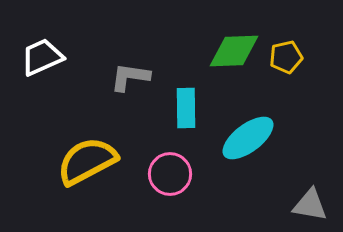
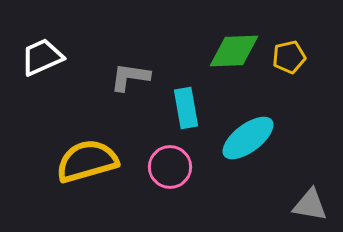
yellow pentagon: moved 3 px right
cyan rectangle: rotated 9 degrees counterclockwise
yellow semicircle: rotated 12 degrees clockwise
pink circle: moved 7 px up
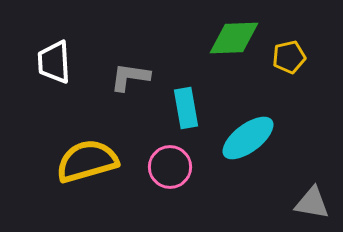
green diamond: moved 13 px up
white trapezoid: moved 12 px right, 5 px down; rotated 69 degrees counterclockwise
gray triangle: moved 2 px right, 2 px up
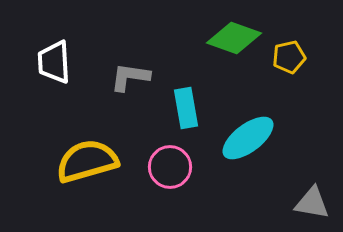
green diamond: rotated 22 degrees clockwise
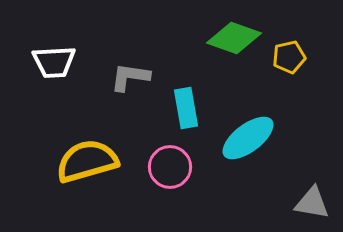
white trapezoid: rotated 90 degrees counterclockwise
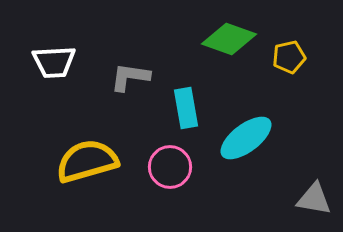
green diamond: moved 5 px left, 1 px down
cyan ellipse: moved 2 px left
gray triangle: moved 2 px right, 4 px up
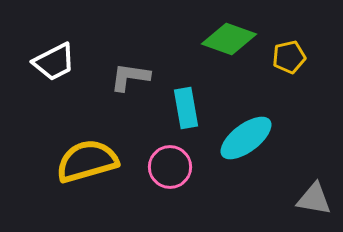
white trapezoid: rotated 24 degrees counterclockwise
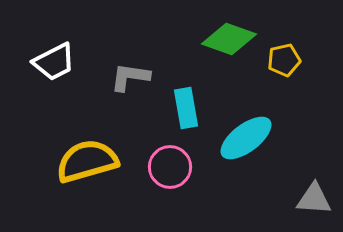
yellow pentagon: moved 5 px left, 3 px down
gray triangle: rotated 6 degrees counterclockwise
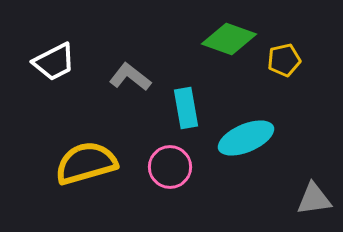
gray L-shape: rotated 30 degrees clockwise
cyan ellipse: rotated 14 degrees clockwise
yellow semicircle: moved 1 px left, 2 px down
gray triangle: rotated 12 degrees counterclockwise
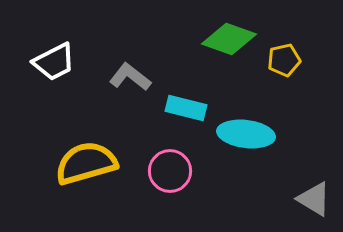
cyan rectangle: rotated 66 degrees counterclockwise
cyan ellipse: moved 4 px up; rotated 30 degrees clockwise
pink circle: moved 4 px down
gray triangle: rotated 39 degrees clockwise
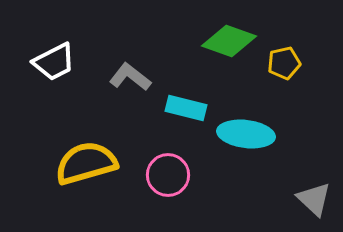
green diamond: moved 2 px down
yellow pentagon: moved 3 px down
pink circle: moved 2 px left, 4 px down
gray triangle: rotated 12 degrees clockwise
